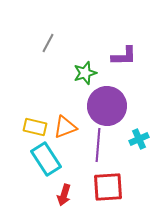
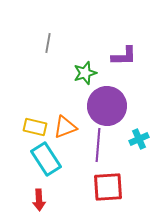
gray line: rotated 18 degrees counterclockwise
red arrow: moved 25 px left, 5 px down; rotated 20 degrees counterclockwise
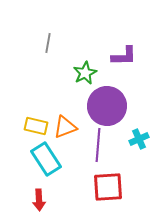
green star: rotated 10 degrees counterclockwise
yellow rectangle: moved 1 px right, 1 px up
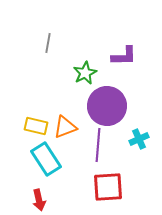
red arrow: rotated 10 degrees counterclockwise
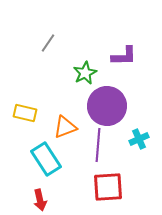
gray line: rotated 24 degrees clockwise
yellow rectangle: moved 11 px left, 13 px up
red arrow: moved 1 px right
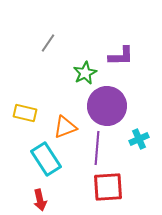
purple L-shape: moved 3 px left
purple line: moved 1 px left, 3 px down
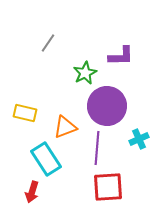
red arrow: moved 8 px left, 8 px up; rotated 30 degrees clockwise
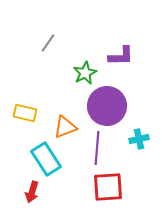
cyan cross: rotated 12 degrees clockwise
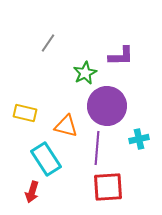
orange triangle: moved 1 px right, 1 px up; rotated 35 degrees clockwise
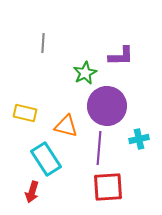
gray line: moved 5 px left; rotated 30 degrees counterclockwise
purple line: moved 2 px right
